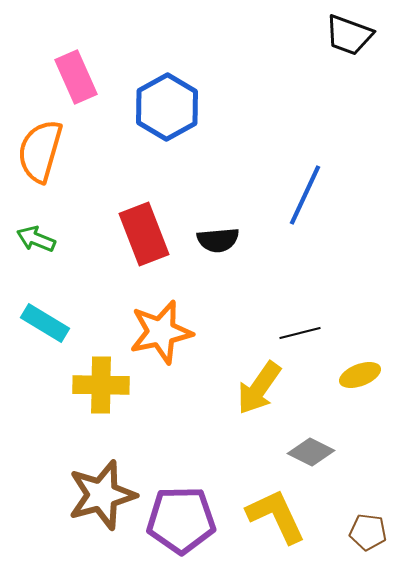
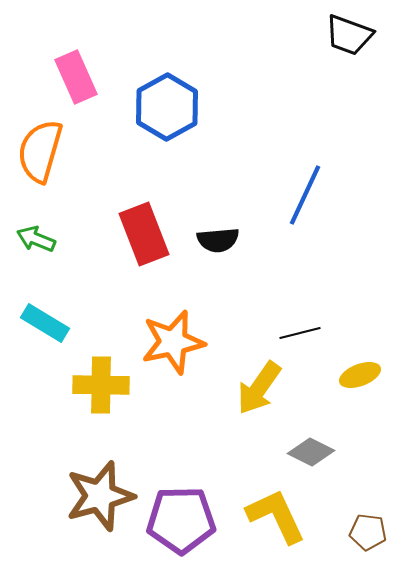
orange star: moved 12 px right, 10 px down
brown star: moved 2 px left, 1 px down
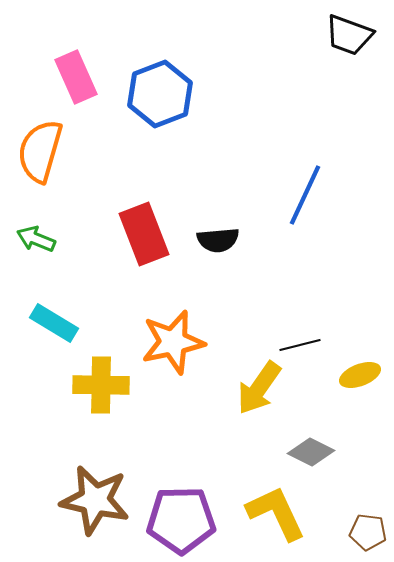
blue hexagon: moved 7 px left, 13 px up; rotated 8 degrees clockwise
cyan rectangle: moved 9 px right
black line: moved 12 px down
brown star: moved 5 px left, 4 px down; rotated 28 degrees clockwise
yellow L-shape: moved 3 px up
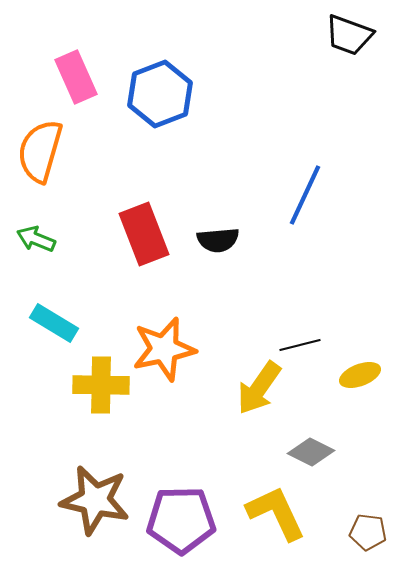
orange star: moved 9 px left, 7 px down
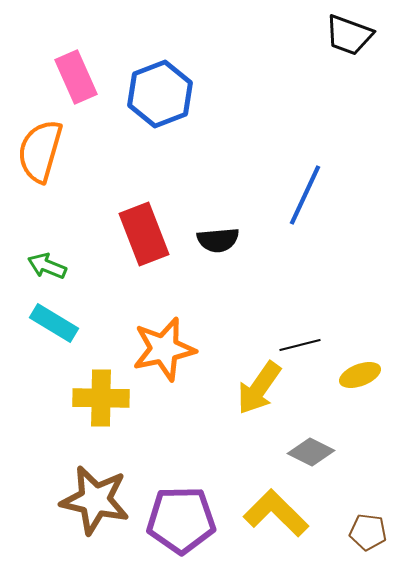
green arrow: moved 11 px right, 27 px down
yellow cross: moved 13 px down
yellow L-shape: rotated 20 degrees counterclockwise
